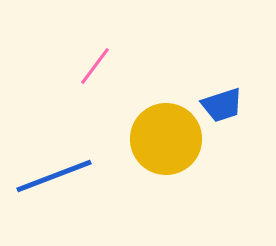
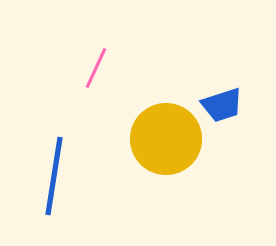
pink line: moved 1 px right, 2 px down; rotated 12 degrees counterclockwise
blue line: rotated 60 degrees counterclockwise
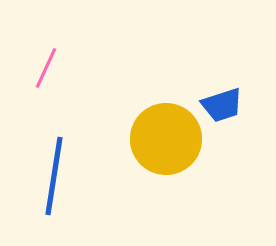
pink line: moved 50 px left
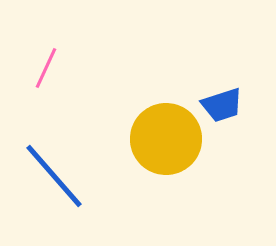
blue line: rotated 50 degrees counterclockwise
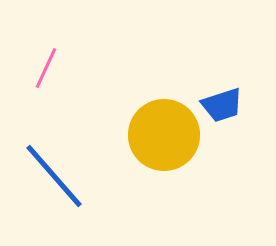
yellow circle: moved 2 px left, 4 px up
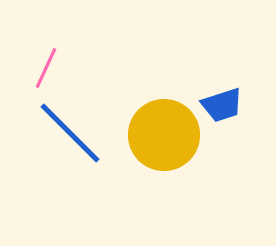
blue line: moved 16 px right, 43 px up; rotated 4 degrees counterclockwise
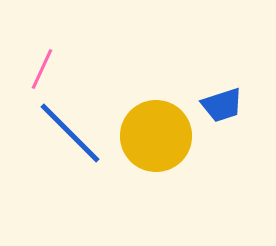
pink line: moved 4 px left, 1 px down
yellow circle: moved 8 px left, 1 px down
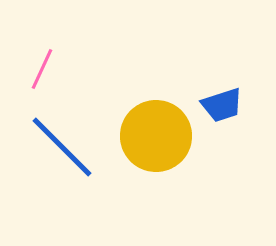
blue line: moved 8 px left, 14 px down
